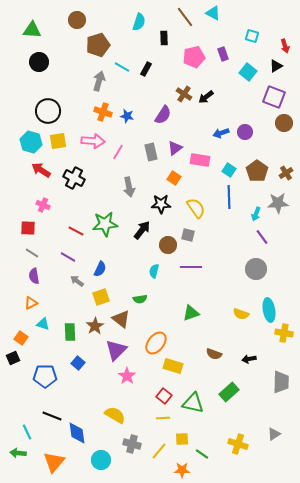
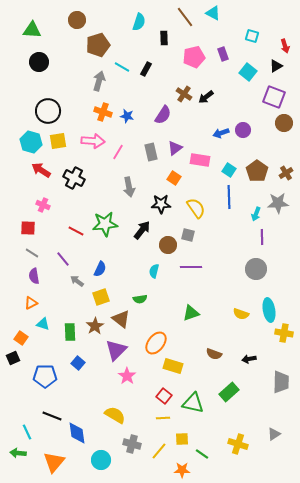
purple circle at (245, 132): moved 2 px left, 2 px up
purple line at (262, 237): rotated 35 degrees clockwise
purple line at (68, 257): moved 5 px left, 2 px down; rotated 21 degrees clockwise
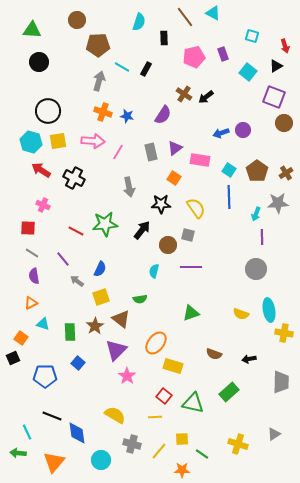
brown pentagon at (98, 45): rotated 15 degrees clockwise
yellow line at (163, 418): moved 8 px left, 1 px up
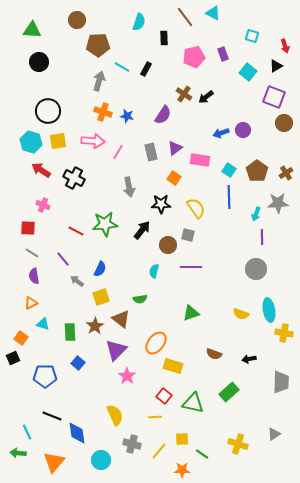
yellow semicircle at (115, 415): rotated 35 degrees clockwise
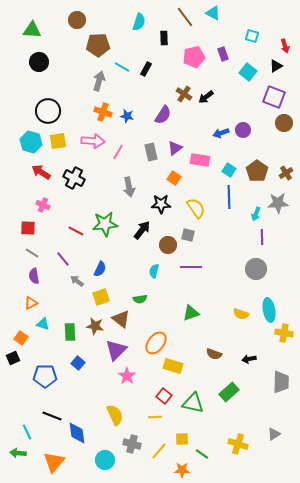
red arrow at (41, 170): moved 2 px down
brown star at (95, 326): rotated 30 degrees counterclockwise
cyan circle at (101, 460): moved 4 px right
